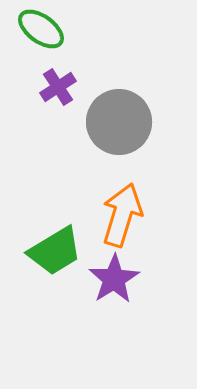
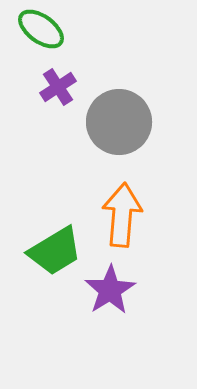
orange arrow: rotated 12 degrees counterclockwise
purple star: moved 4 px left, 11 px down
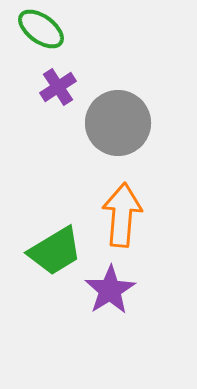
gray circle: moved 1 px left, 1 px down
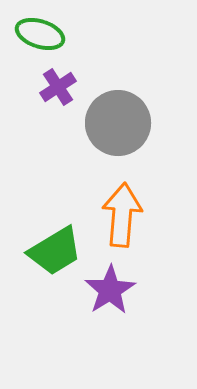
green ellipse: moved 1 px left, 5 px down; rotated 18 degrees counterclockwise
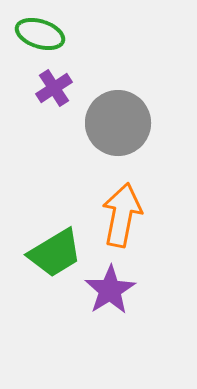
purple cross: moved 4 px left, 1 px down
orange arrow: rotated 6 degrees clockwise
green trapezoid: moved 2 px down
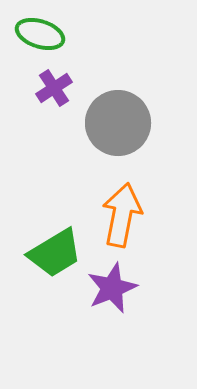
purple star: moved 2 px right, 2 px up; rotated 9 degrees clockwise
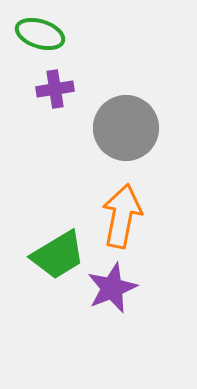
purple cross: moved 1 px right, 1 px down; rotated 24 degrees clockwise
gray circle: moved 8 px right, 5 px down
orange arrow: moved 1 px down
green trapezoid: moved 3 px right, 2 px down
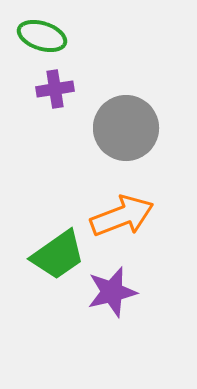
green ellipse: moved 2 px right, 2 px down
orange arrow: rotated 58 degrees clockwise
green trapezoid: rotated 4 degrees counterclockwise
purple star: moved 4 px down; rotated 9 degrees clockwise
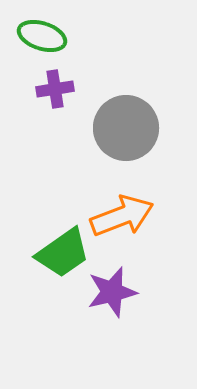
green trapezoid: moved 5 px right, 2 px up
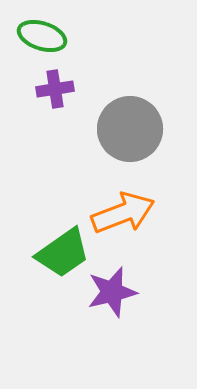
gray circle: moved 4 px right, 1 px down
orange arrow: moved 1 px right, 3 px up
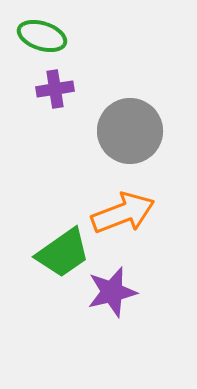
gray circle: moved 2 px down
